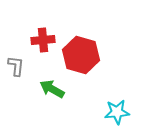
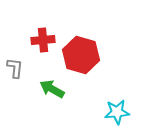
gray L-shape: moved 1 px left, 2 px down
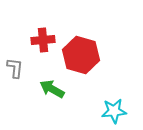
cyan star: moved 3 px left, 1 px up
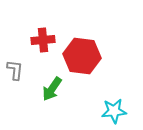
red hexagon: moved 1 px right, 1 px down; rotated 9 degrees counterclockwise
gray L-shape: moved 2 px down
green arrow: rotated 85 degrees counterclockwise
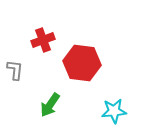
red cross: rotated 15 degrees counterclockwise
red hexagon: moved 7 px down
green arrow: moved 2 px left, 16 px down
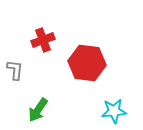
red hexagon: moved 5 px right
green arrow: moved 12 px left, 5 px down
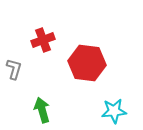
gray L-shape: moved 1 px left, 1 px up; rotated 10 degrees clockwise
green arrow: moved 4 px right; rotated 130 degrees clockwise
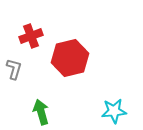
red cross: moved 12 px left, 4 px up
red hexagon: moved 17 px left, 5 px up; rotated 21 degrees counterclockwise
green arrow: moved 1 px left, 2 px down
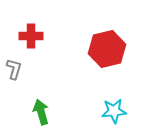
red cross: rotated 20 degrees clockwise
red hexagon: moved 37 px right, 9 px up
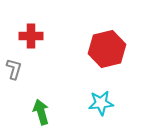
cyan star: moved 13 px left, 8 px up
